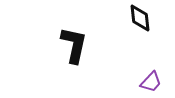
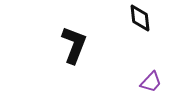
black L-shape: rotated 9 degrees clockwise
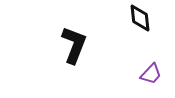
purple trapezoid: moved 8 px up
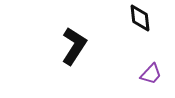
black L-shape: moved 1 px down; rotated 12 degrees clockwise
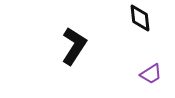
purple trapezoid: rotated 15 degrees clockwise
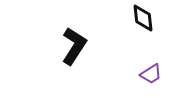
black diamond: moved 3 px right
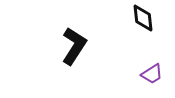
purple trapezoid: moved 1 px right
